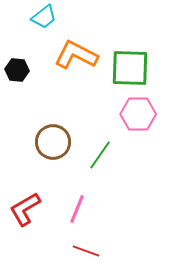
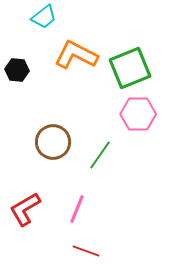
green square: rotated 24 degrees counterclockwise
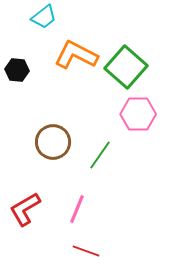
green square: moved 4 px left, 1 px up; rotated 27 degrees counterclockwise
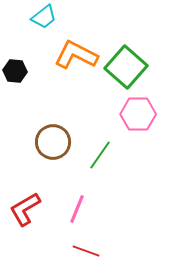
black hexagon: moved 2 px left, 1 px down
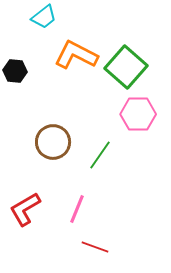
red line: moved 9 px right, 4 px up
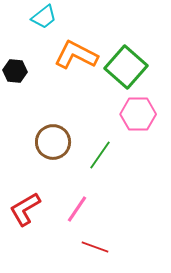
pink line: rotated 12 degrees clockwise
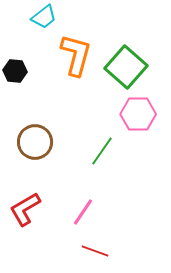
orange L-shape: rotated 78 degrees clockwise
brown circle: moved 18 px left
green line: moved 2 px right, 4 px up
pink line: moved 6 px right, 3 px down
red line: moved 4 px down
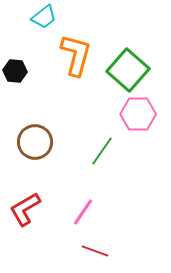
green square: moved 2 px right, 3 px down
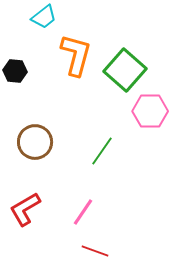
green square: moved 3 px left
pink hexagon: moved 12 px right, 3 px up
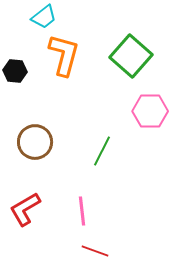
orange L-shape: moved 12 px left
green square: moved 6 px right, 14 px up
green line: rotated 8 degrees counterclockwise
pink line: moved 1 px left, 1 px up; rotated 40 degrees counterclockwise
